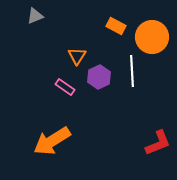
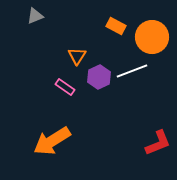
white line: rotated 72 degrees clockwise
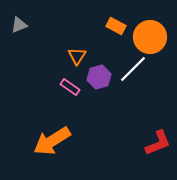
gray triangle: moved 16 px left, 9 px down
orange circle: moved 2 px left
white line: moved 1 px right, 2 px up; rotated 24 degrees counterclockwise
purple hexagon: rotated 10 degrees clockwise
pink rectangle: moved 5 px right
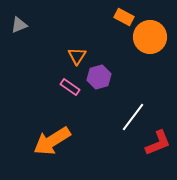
orange rectangle: moved 8 px right, 9 px up
white line: moved 48 px down; rotated 8 degrees counterclockwise
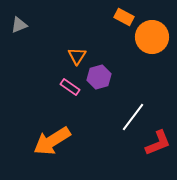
orange circle: moved 2 px right
